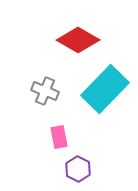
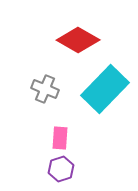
gray cross: moved 2 px up
pink rectangle: moved 1 px right, 1 px down; rotated 15 degrees clockwise
purple hexagon: moved 17 px left; rotated 15 degrees clockwise
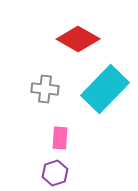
red diamond: moved 1 px up
gray cross: rotated 16 degrees counterclockwise
purple hexagon: moved 6 px left, 4 px down
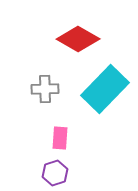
gray cross: rotated 8 degrees counterclockwise
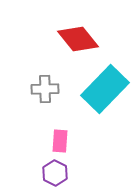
red diamond: rotated 21 degrees clockwise
pink rectangle: moved 3 px down
purple hexagon: rotated 15 degrees counterclockwise
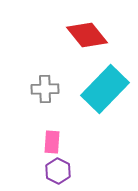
red diamond: moved 9 px right, 4 px up
pink rectangle: moved 8 px left, 1 px down
purple hexagon: moved 3 px right, 2 px up
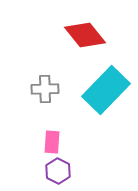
red diamond: moved 2 px left
cyan rectangle: moved 1 px right, 1 px down
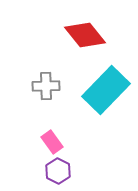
gray cross: moved 1 px right, 3 px up
pink rectangle: rotated 40 degrees counterclockwise
